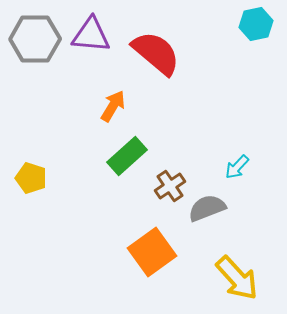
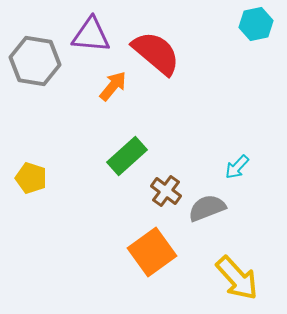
gray hexagon: moved 22 px down; rotated 9 degrees clockwise
orange arrow: moved 20 px up; rotated 8 degrees clockwise
brown cross: moved 4 px left, 5 px down; rotated 20 degrees counterclockwise
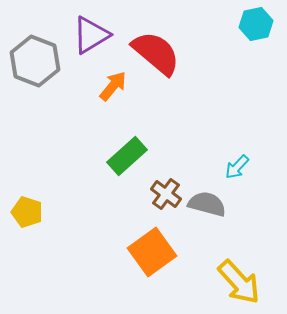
purple triangle: rotated 36 degrees counterclockwise
gray hexagon: rotated 12 degrees clockwise
yellow pentagon: moved 4 px left, 34 px down
brown cross: moved 3 px down
gray semicircle: moved 4 px up; rotated 36 degrees clockwise
yellow arrow: moved 2 px right, 4 px down
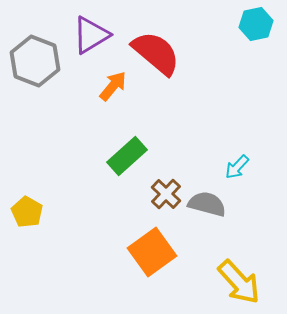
brown cross: rotated 8 degrees clockwise
yellow pentagon: rotated 12 degrees clockwise
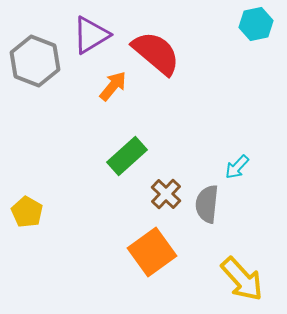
gray semicircle: rotated 99 degrees counterclockwise
yellow arrow: moved 3 px right, 3 px up
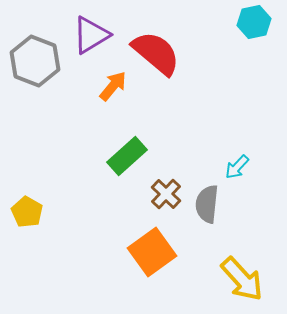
cyan hexagon: moved 2 px left, 2 px up
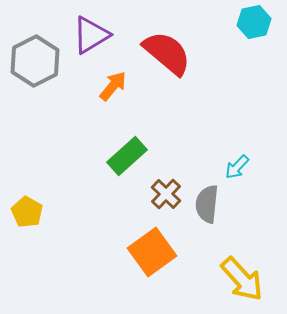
red semicircle: moved 11 px right
gray hexagon: rotated 12 degrees clockwise
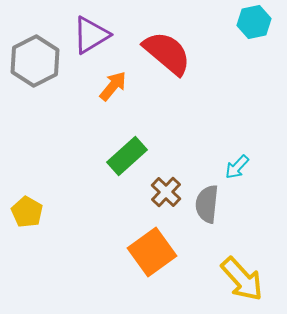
brown cross: moved 2 px up
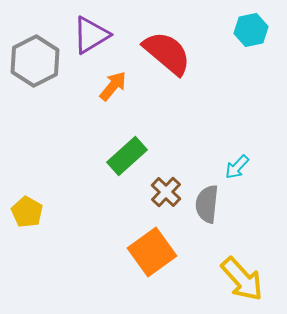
cyan hexagon: moved 3 px left, 8 px down
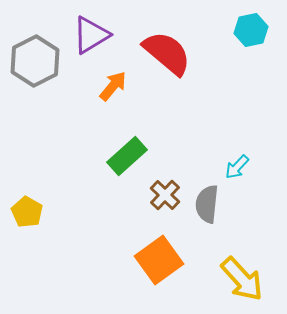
brown cross: moved 1 px left, 3 px down
orange square: moved 7 px right, 8 px down
